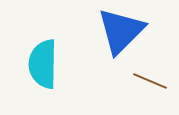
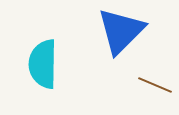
brown line: moved 5 px right, 4 px down
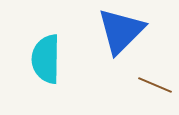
cyan semicircle: moved 3 px right, 5 px up
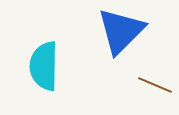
cyan semicircle: moved 2 px left, 7 px down
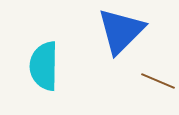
brown line: moved 3 px right, 4 px up
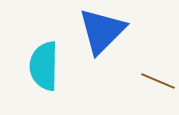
blue triangle: moved 19 px left
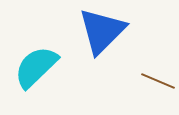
cyan semicircle: moved 8 px left, 1 px down; rotated 45 degrees clockwise
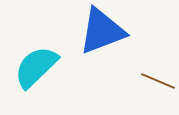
blue triangle: rotated 24 degrees clockwise
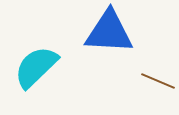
blue triangle: moved 7 px right, 1 px down; rotated 24 degrees clockwise
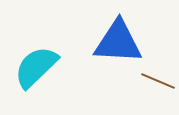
blue triangle: moved 9 px right, 10 px down
